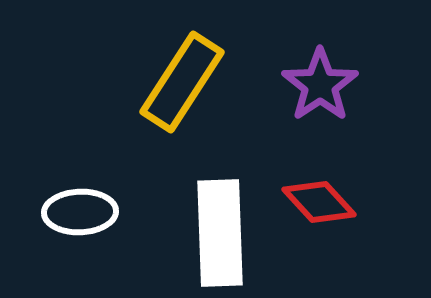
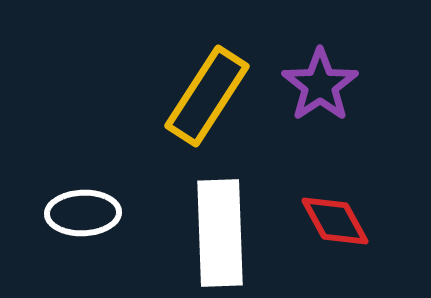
yellow rectangle: moved 25 px right, 14 px down
red diamond: moved 16 px right, 19 px down; rotated 14 degrees clockwise
white ellipse: moved 3 px right, 1 px down
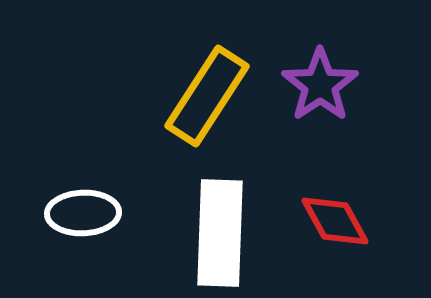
white rectangle: rotated 4 degrees clockwise
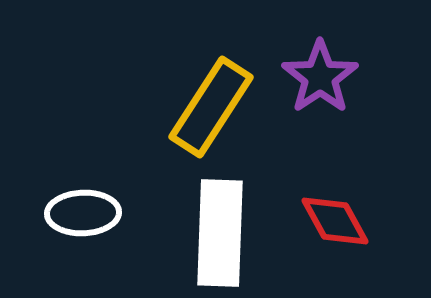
purple star: moved 8 px up
yellow rectangle: moved 4 px right, 11 px down
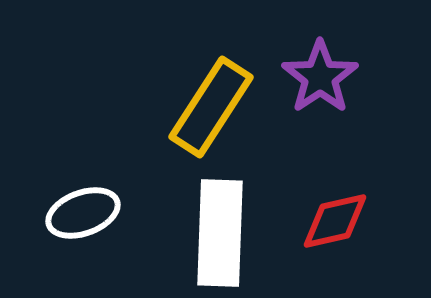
white ellipse: rotated 18 degrees counterclockwise
red diamond: rotated 74 degrees counterclockwise
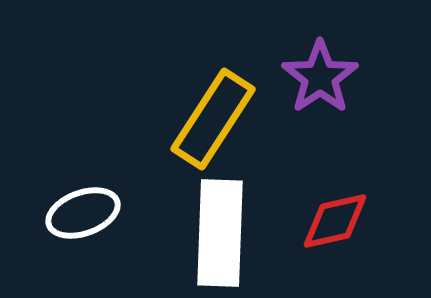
yellow rectangle: moved 2 px right, 12 px down
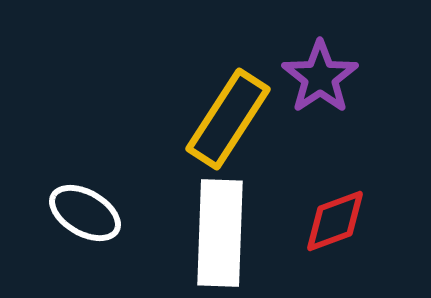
yellow rectangle: moved 15 px right
white ellipse: moved 2 px right; rotated 50 degrees clockwise
red diamond: rotated 8 degrees counterclockwise
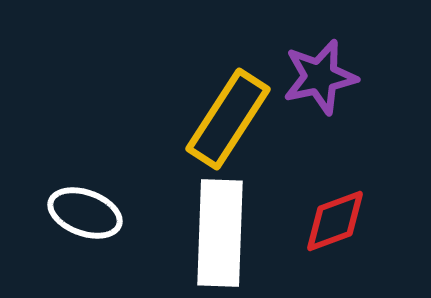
purple star: rotated 22 degrees clockwise
white ellipse: rotated 10 degrees counterclockwise
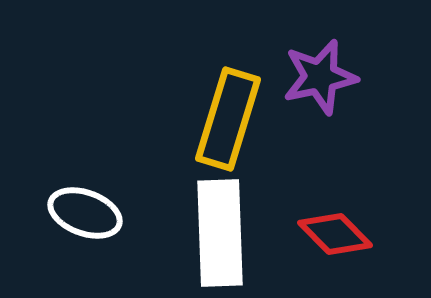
yellow rectangle: rotated 16 degrees counterclockwise
red diamond: moved 13 px down; rotated 66 degrees clockwise
white rectangle: rotated 4 degrees counterclockwise
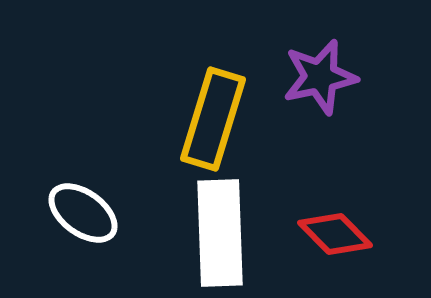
yellow rectangle: moved 15 px left
white ellipse: moved 2 px left; rotated 16 degrees clockwise
